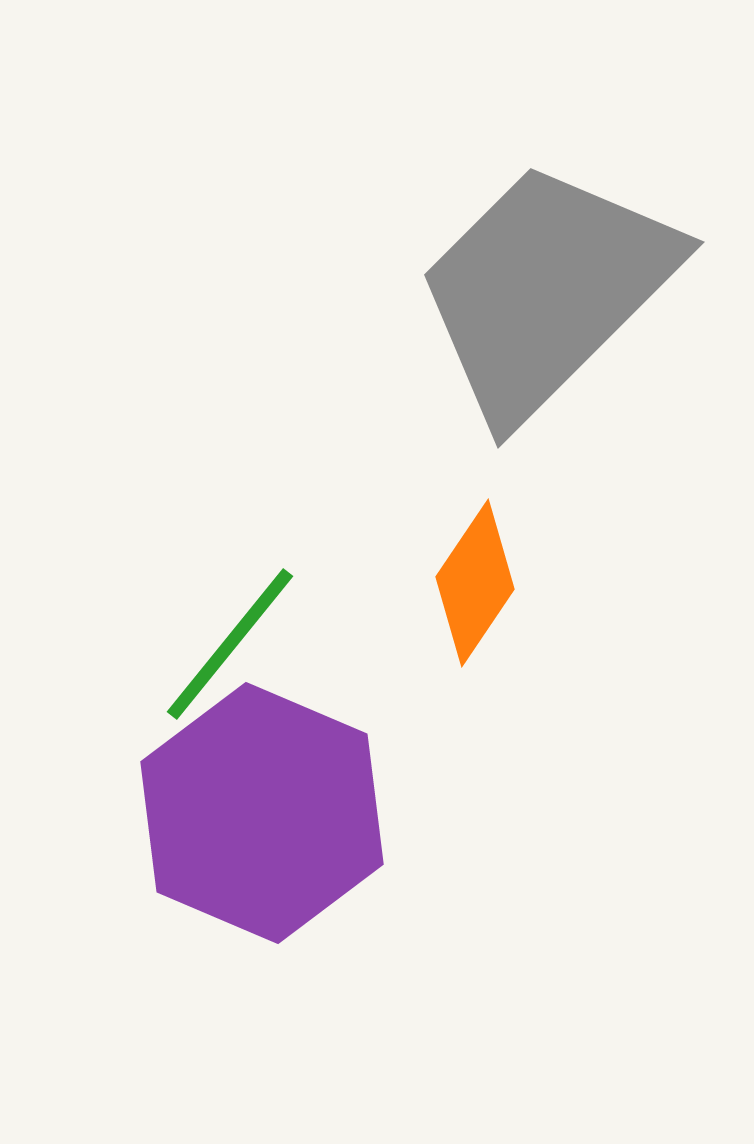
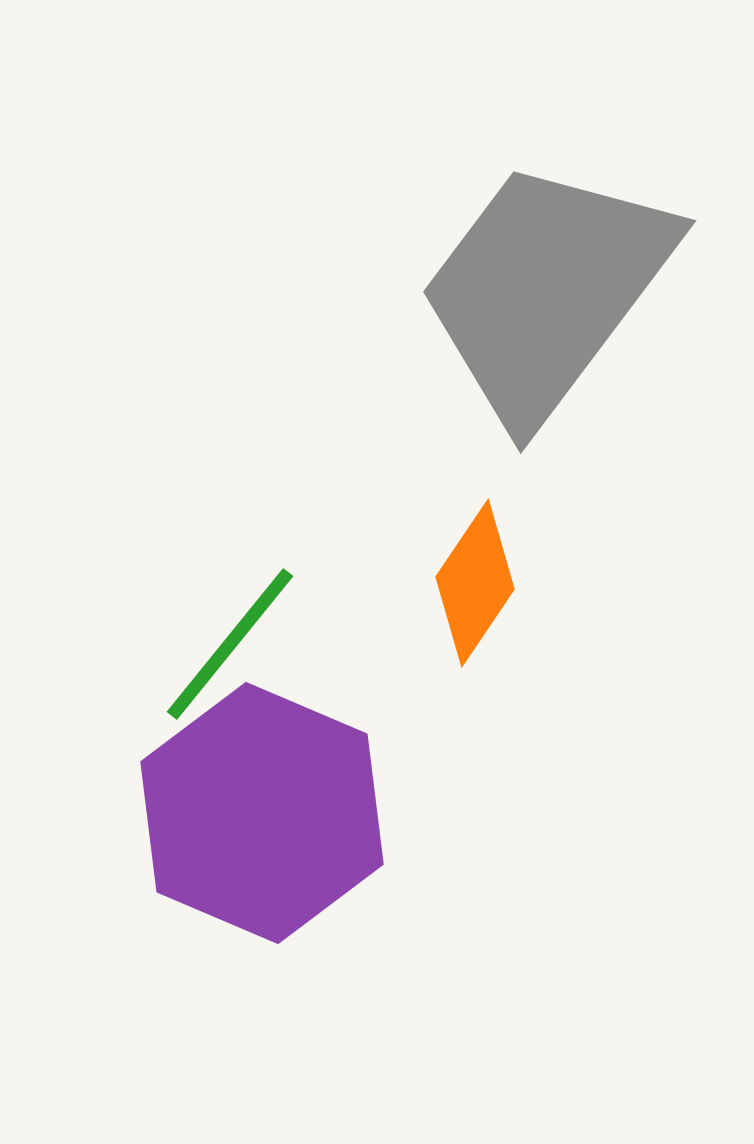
gray trapezoid: rotated 8 degrees counterclockwise
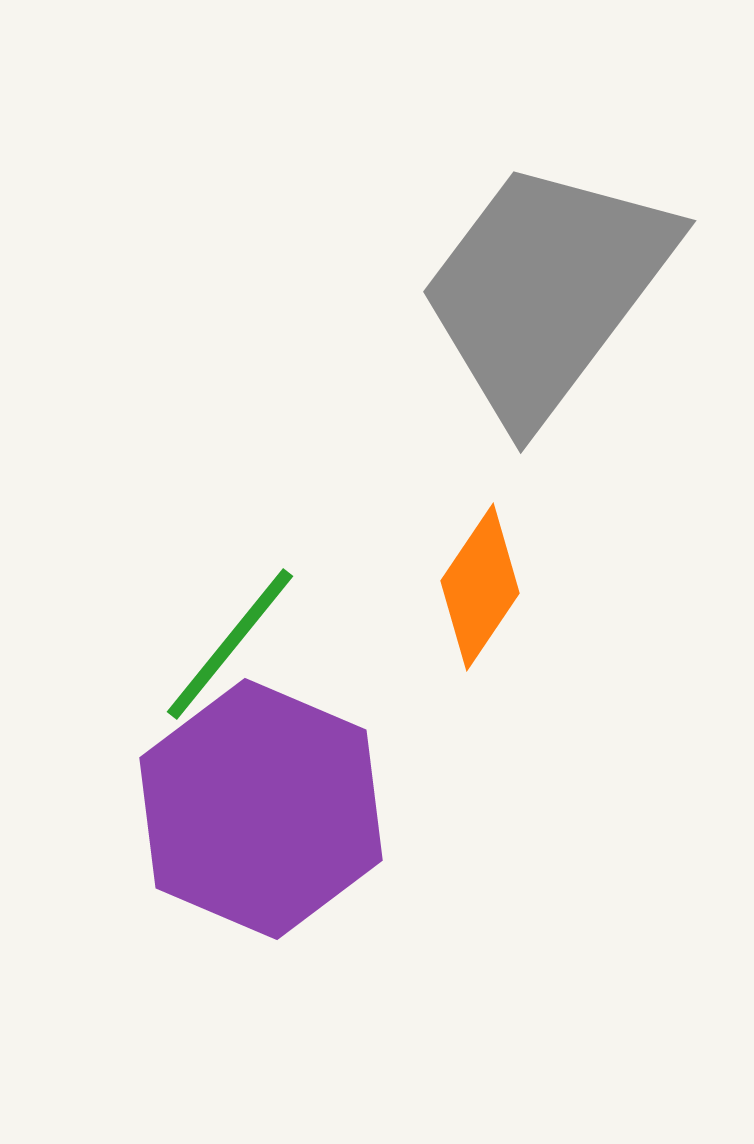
orange diamond: moved 5 px right, 4 px down
purple hexagon: moved 1 px left, 4 px up
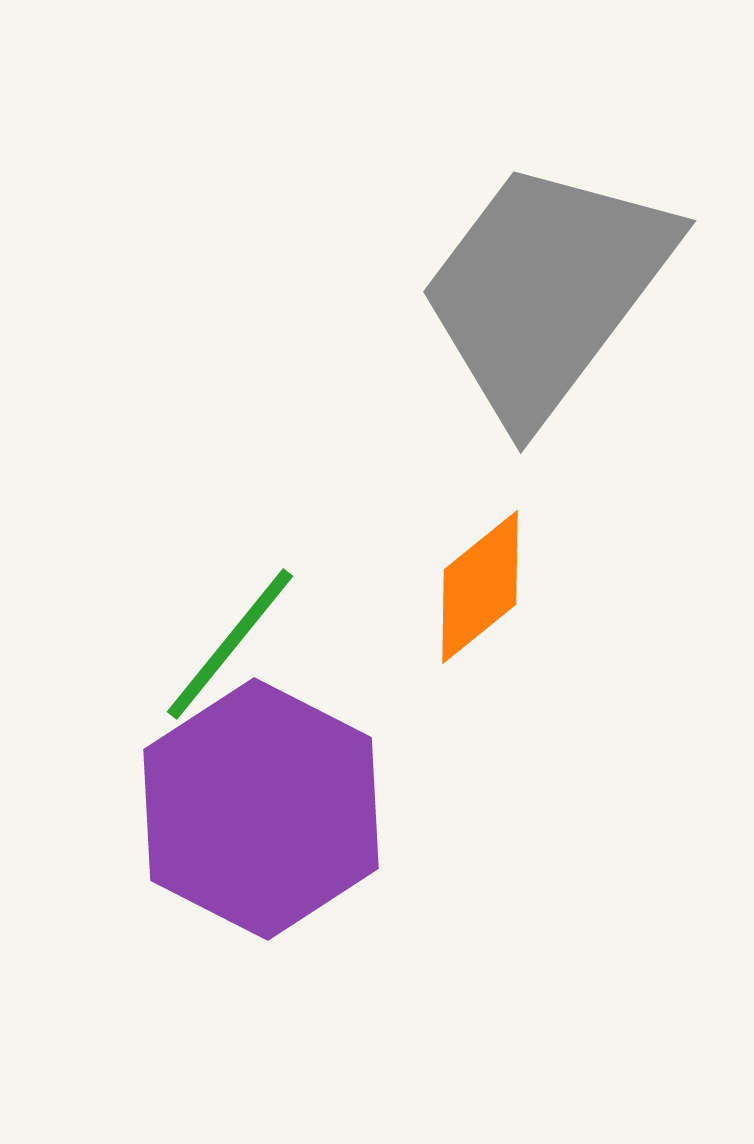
orange diamond: rotated 17 degrees clockwise
purple hexagon: rotated 4 degrees clockwise
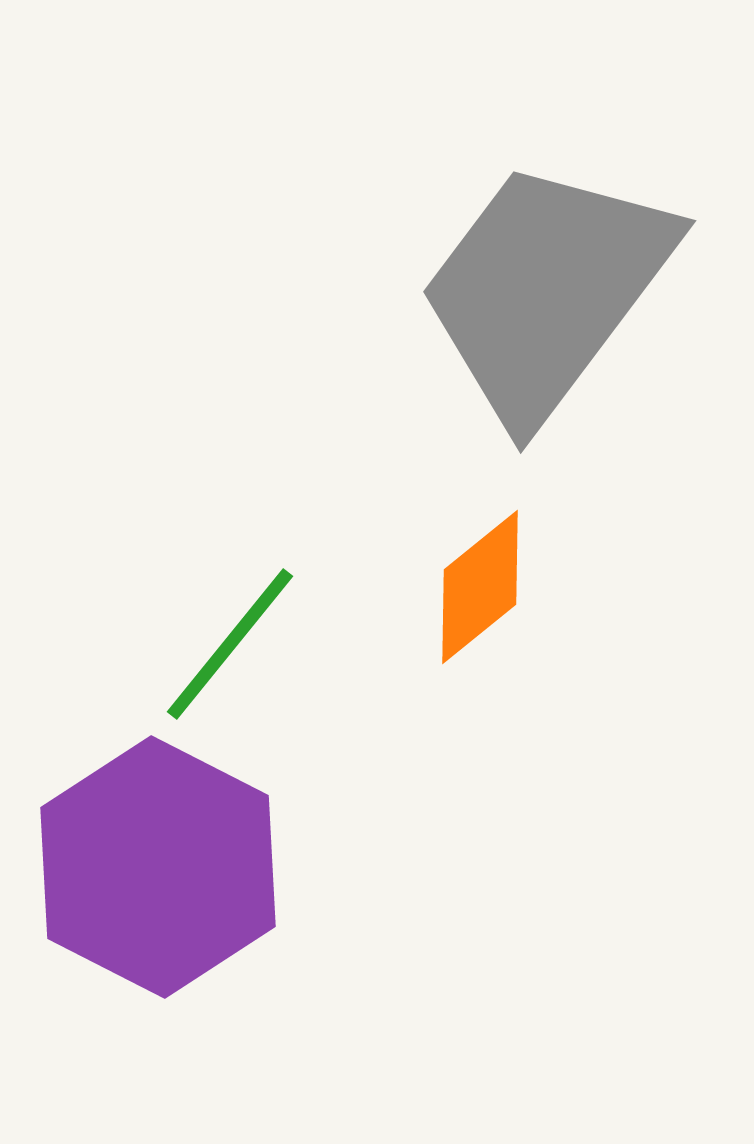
purple hexagon: moved 103 px left, 58 px down
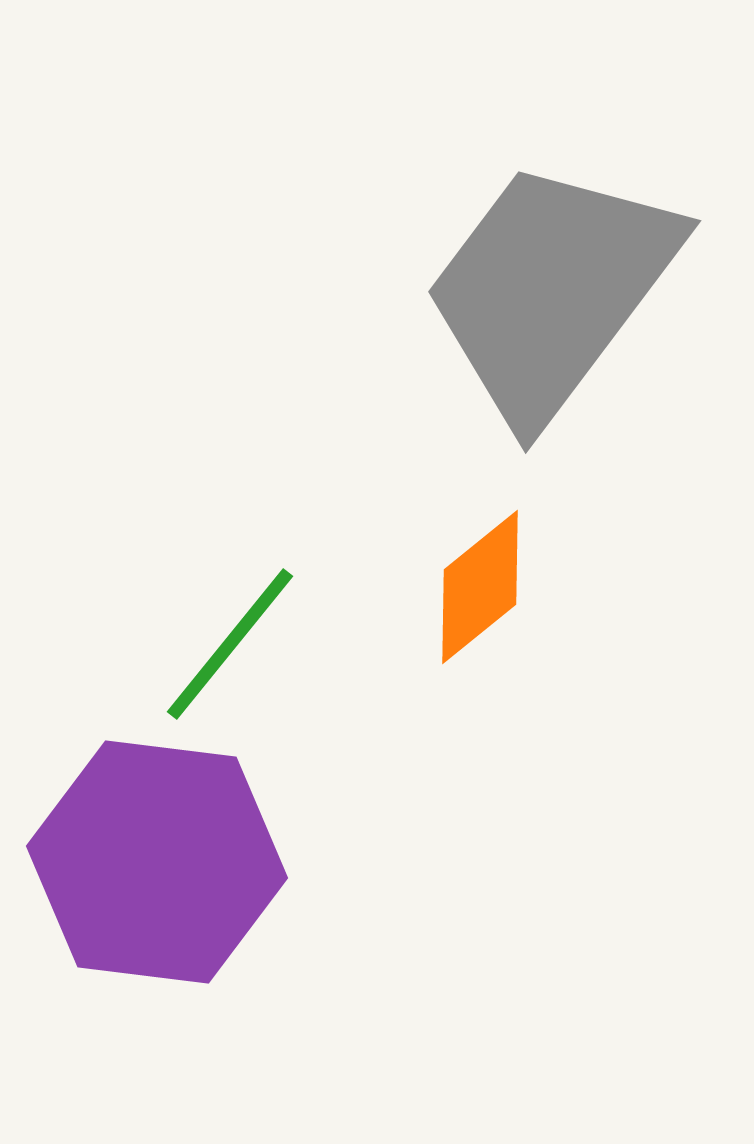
gray trapezoid: moved 5 px right
purple hexagon: moved 1 px left, 5 px up; rotated 20 degrees counterclockwise
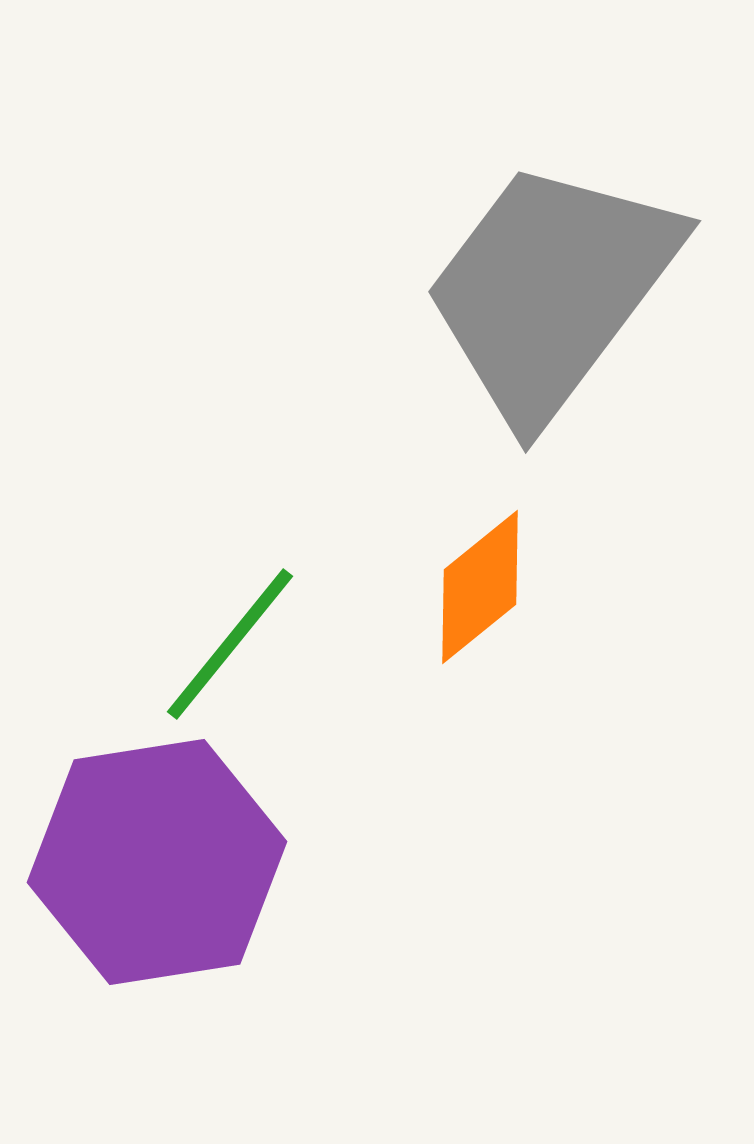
purple hexagon: rotated 16 degrees counterclockwise
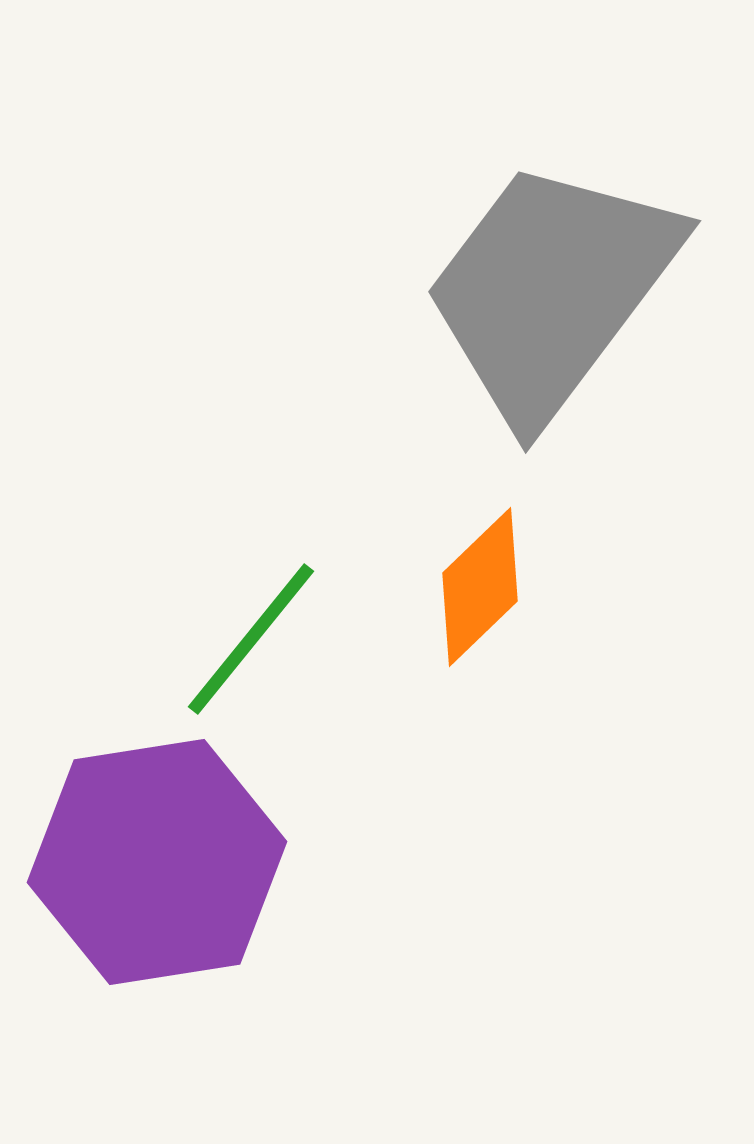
orange diamond: rotated 5 degrees counterclockwise
green line: moved 21 px right, 5 px up
